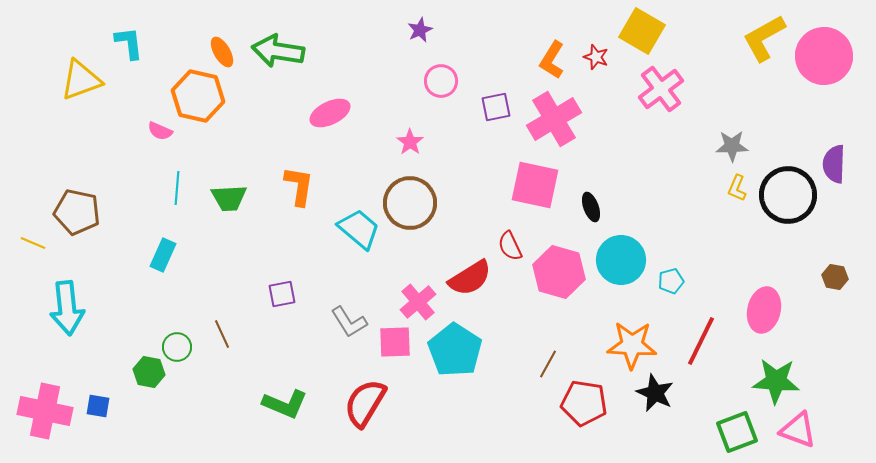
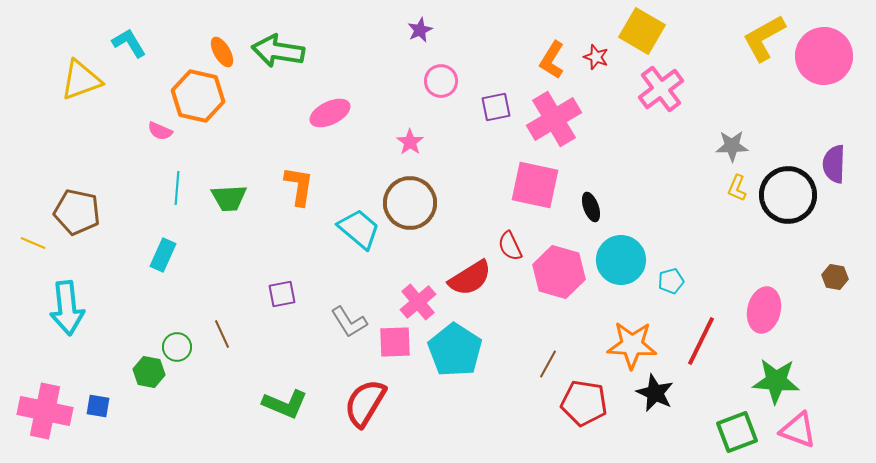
cyan L-shape at (129, 43): rotated 24 degrees counterclockwise
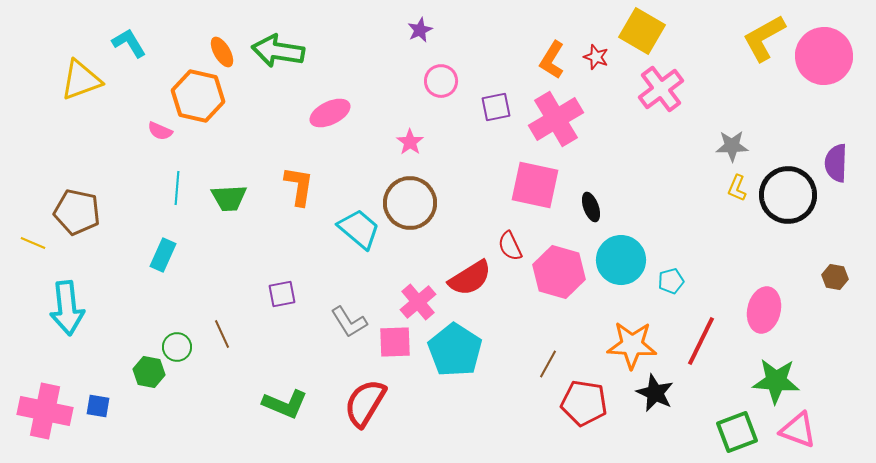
pink cross at (554, 119): moved 2 px right
purple semicircle at (834, 164): moved 2 px right, 1 px up
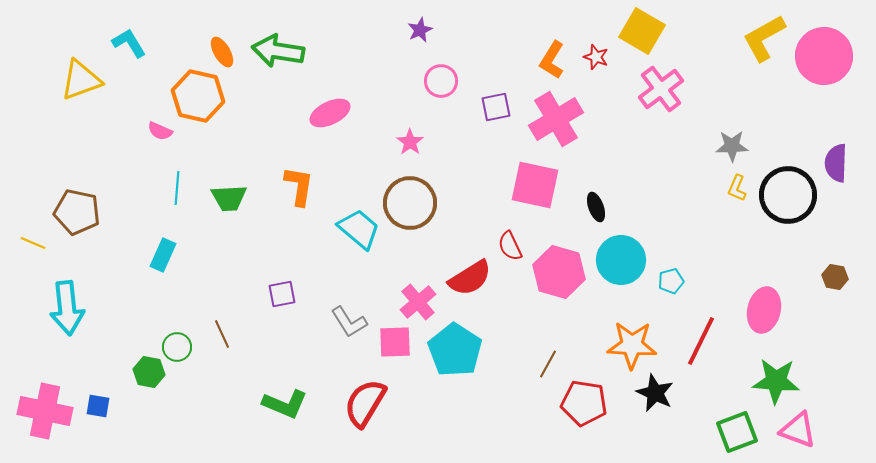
black ellipse at (591, 207): moved 5 px right
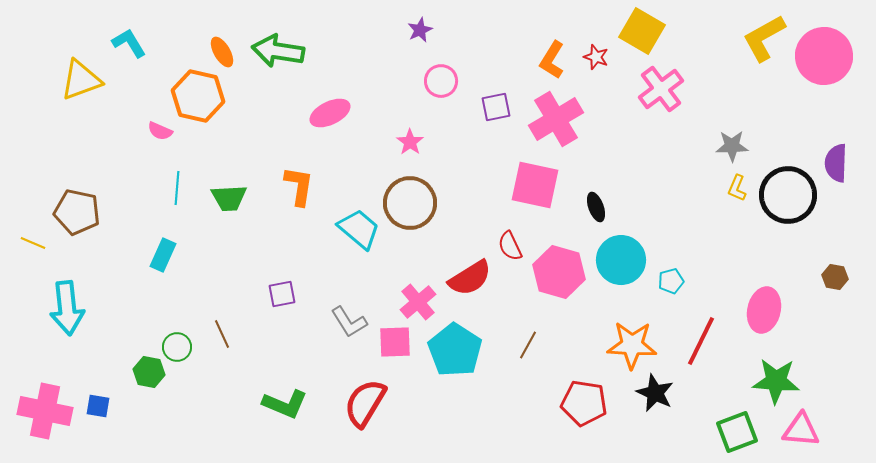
brown line at (548, 364): moved 20 px left, 19 px up
pink triangle at (798, 430): moved 3 px right; rotated 15 degrees counterclockwise
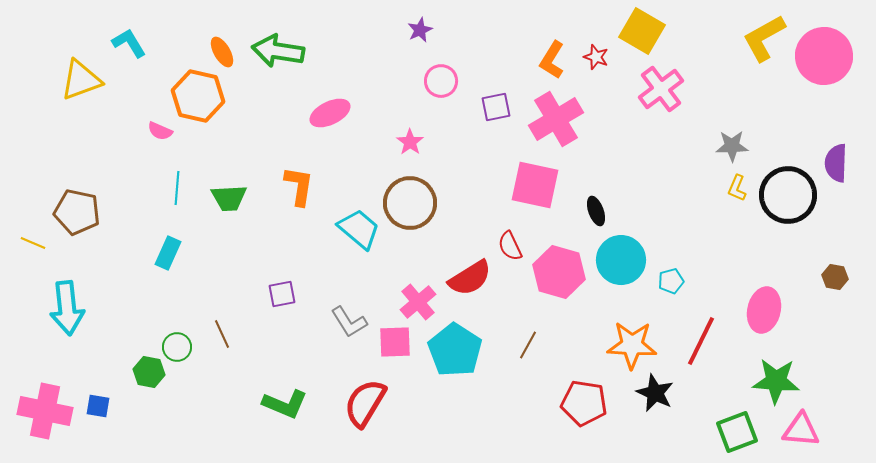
black ellipse at (596, 207): moved 4 px down
cyan rectangle at (163, 255): moved 5 px right, 2 px up
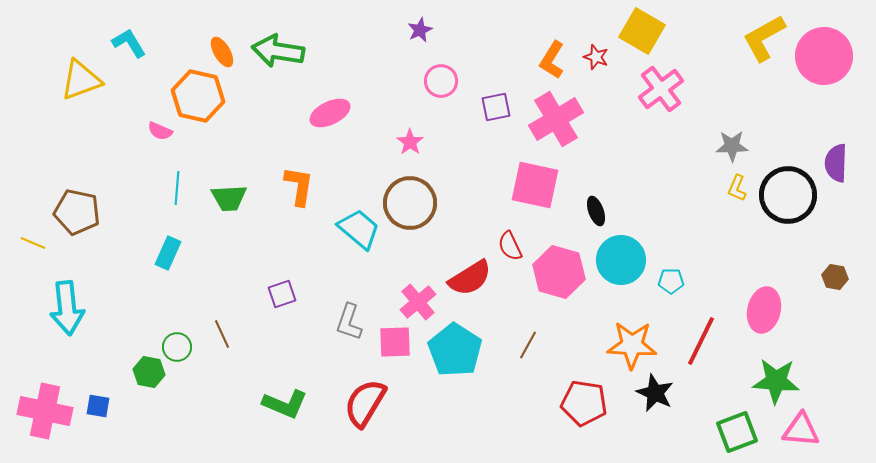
cyan pentagon at (671, 281): rotated 15 degrees clockwise
purple square at (282, 294): rotated 8 degrees counterclockwise
gray L-shape at (349, 322): rotated 51 degrees clockwise
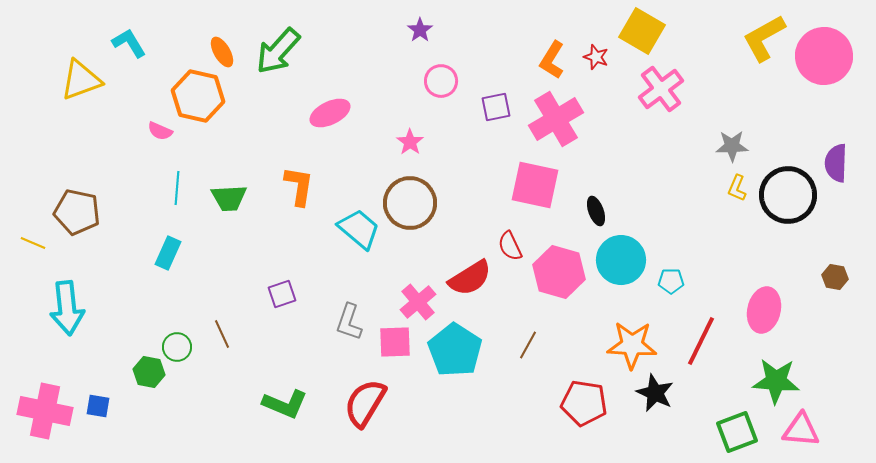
purple star at (420, 30): rotated 10 degrees counterclockwise
green arrow at (278, 51): rotated 57 degrees counterclockwise
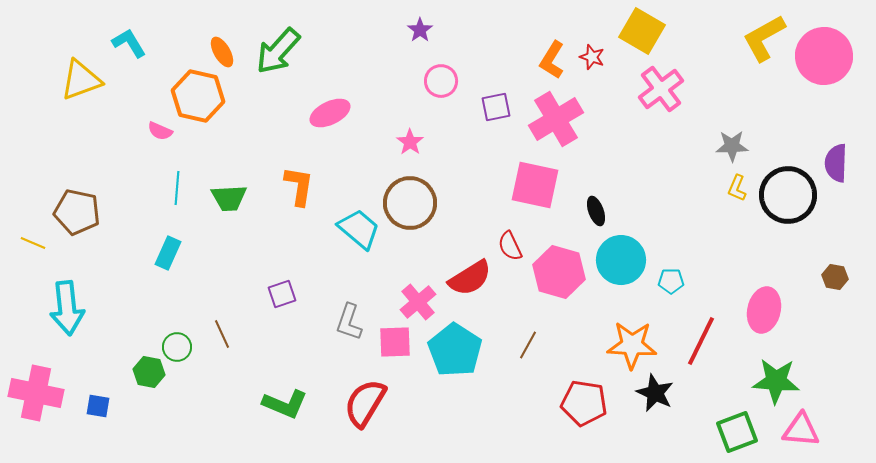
red star at (596, 57): moved 4 px left
pink cross at (45, 411): moved 9 px left, 18 px up
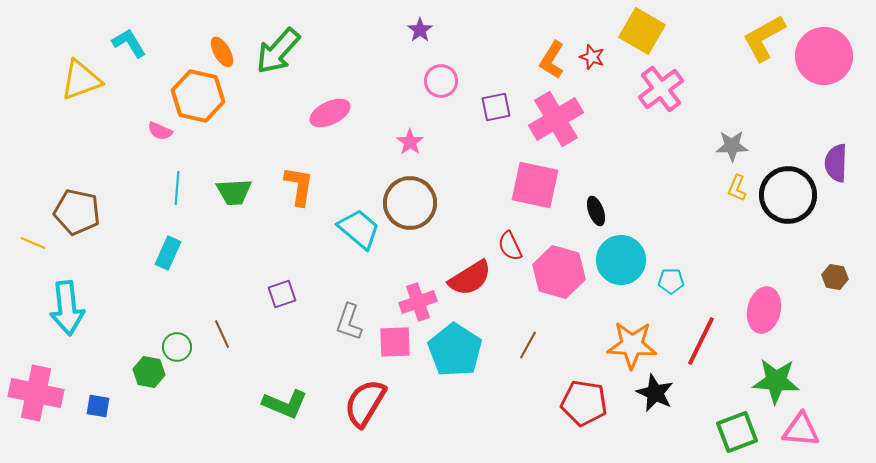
green trapezoid at (229, 198): moved 5 px right, 6 px up
pink cross at (418, 302): rotated 21 degrees clockwise
